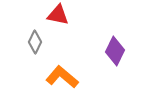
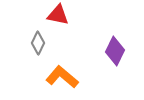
gray diamond: moved 3 px right, 1 px down
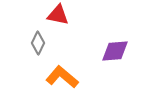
purple diamond: rotated 60 degrees clockwise
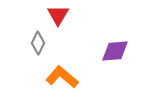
red triangle: rotated 50 degrees clockwise
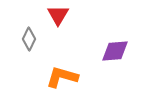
gray diamond: moved 9 px left, 4 px up
orange L-shape: rotated 24 degrees counterclockwise
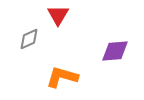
gray diamond: rotated 40 degrees clockwise
